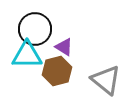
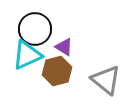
cyan triangle: rotated 24 degrees counterclockwise
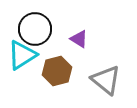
purple triangle: moved 15 px right, 8 px up
cyan triangle: moved 5 px left; rotated 8 degrees counterclockwise
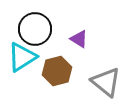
cyan triangle: moved 2 px down
gray triangle: moved 2 px down
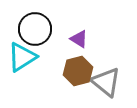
brown hexagon: moved 21 px right
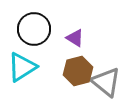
black circle: moved 1 px left
purple triangle: moved 4 px left, 1 px up
cyan triangle: moved 10 px down
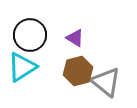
black circle: moved 4 px left, 6 px down
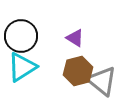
black circle: moved 9 px left, 1 px down
gray triangle: moved 4 px left, 1 px up
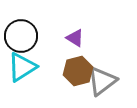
gray triangle: rotated 44 degrees clockwise
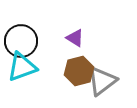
black circle: moved 5 px down
cyan triangle: rotated 12 degrees clockwise
brown hexagon: moved 1 px right
